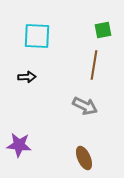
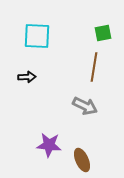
green square: moved 3 px down
brown line: moved 2 px down
purple star: moved 30 px right
brown ellipse: moved 2 px left, 2 px down
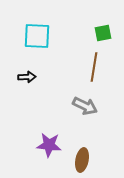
brown ellipse: rotated 35 degrees clockwise
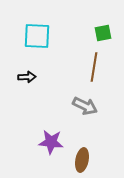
purple star: moved 2 px right, 3 px up
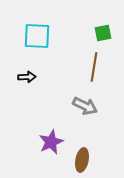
purple star: rotated 30 degrees counterclockwise
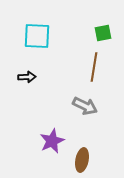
purple star: moved 1 px right, 1 px up
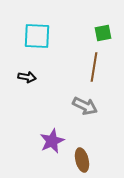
black arrow: rotated 12 degrees clockwise
brown ellipse: rotated 25 degrees counterclockwise
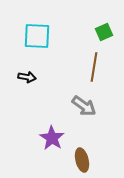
green square: moved 1 px right, 1 px up; rotated 12 degrees counterclockwise
gray arrow: moved 1 px left; rotated 10 degrees clockwise
purple star: moved 3 px up; rotated 15 degrees counterclockwise
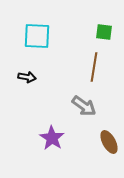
green square: rotated 30 degrees clockwise
brown ellipse: moved 27 px right, 18 px up; rotated 15 degrees counterclockwise
